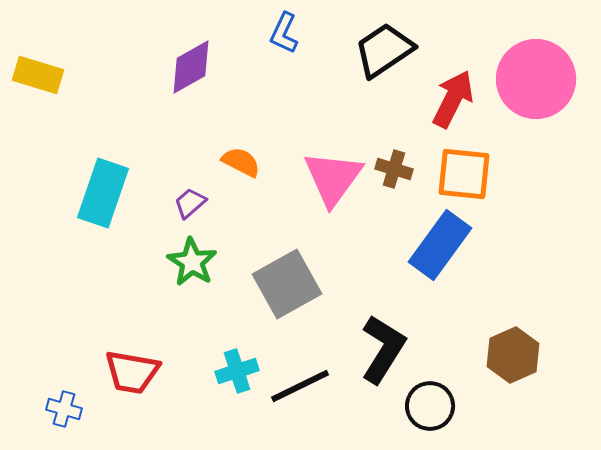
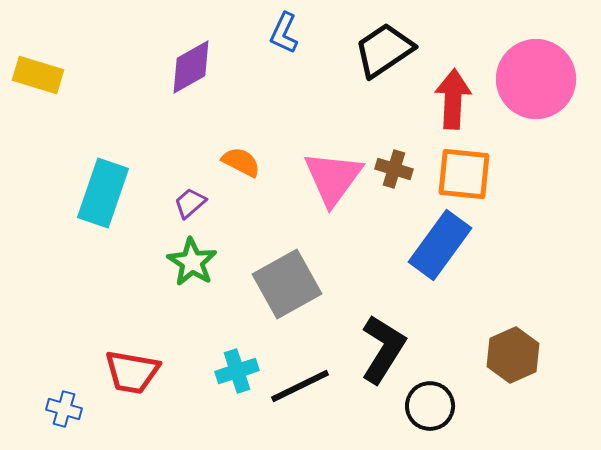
red arrow: rotated 24 degrees counterclockwise
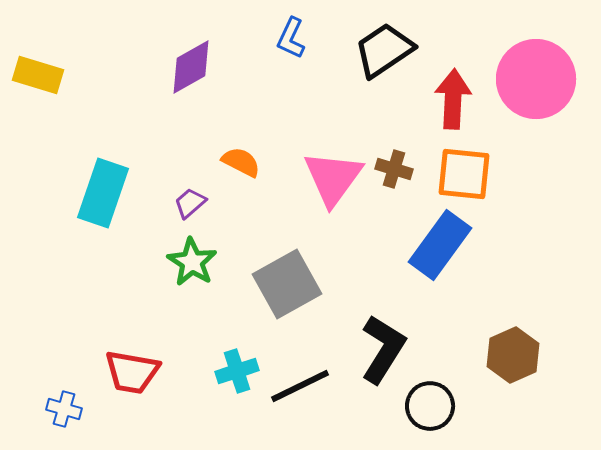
blue L-shape: moved 7 px right, 5 px down
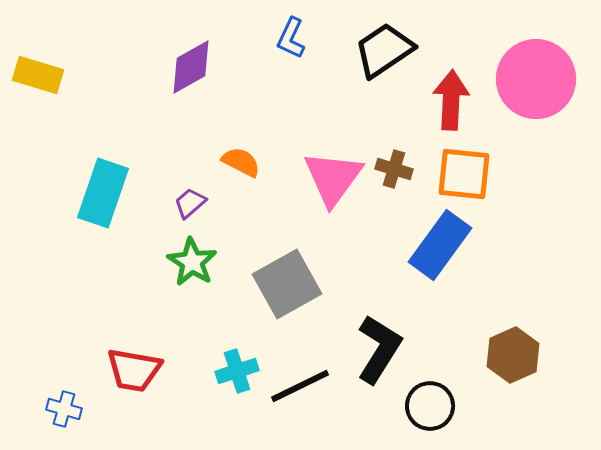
red arrow: moved 2 px left, 1 px down
black L-shape: moved 4 px left
red trapezoid: moved 2 px right, 2 px up
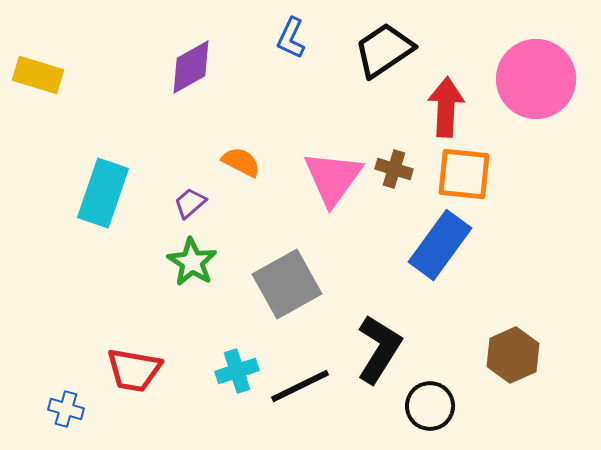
red arrow: moved 5 px left, 7 px down
blue cross: moved 2 px right
